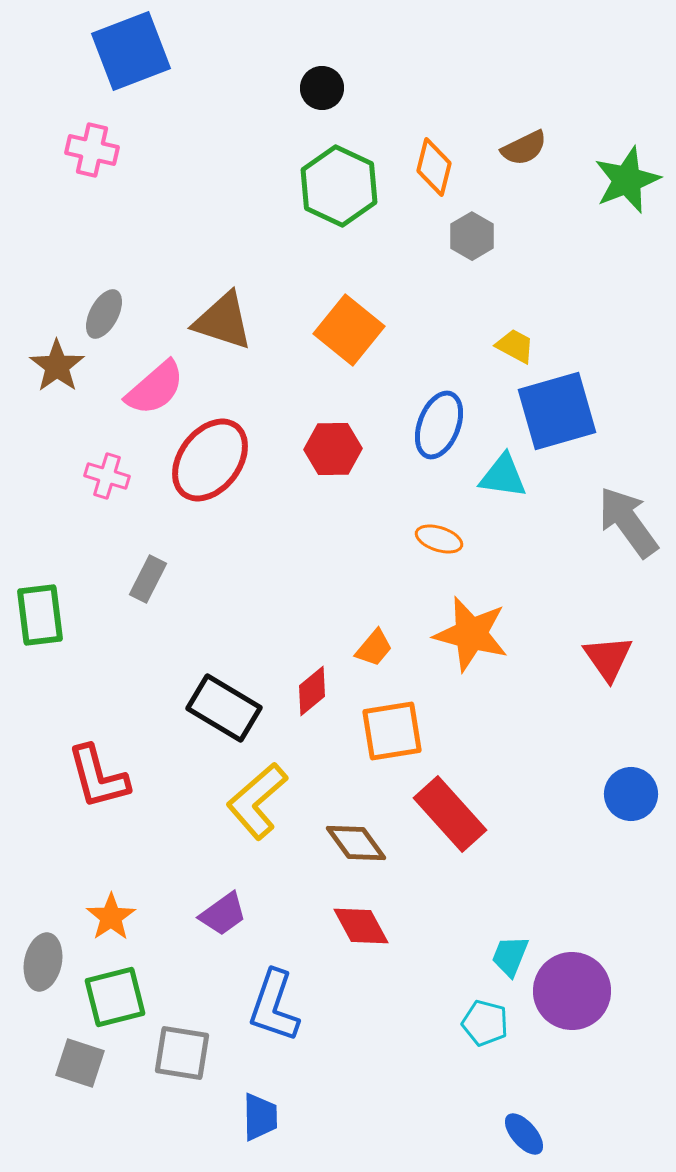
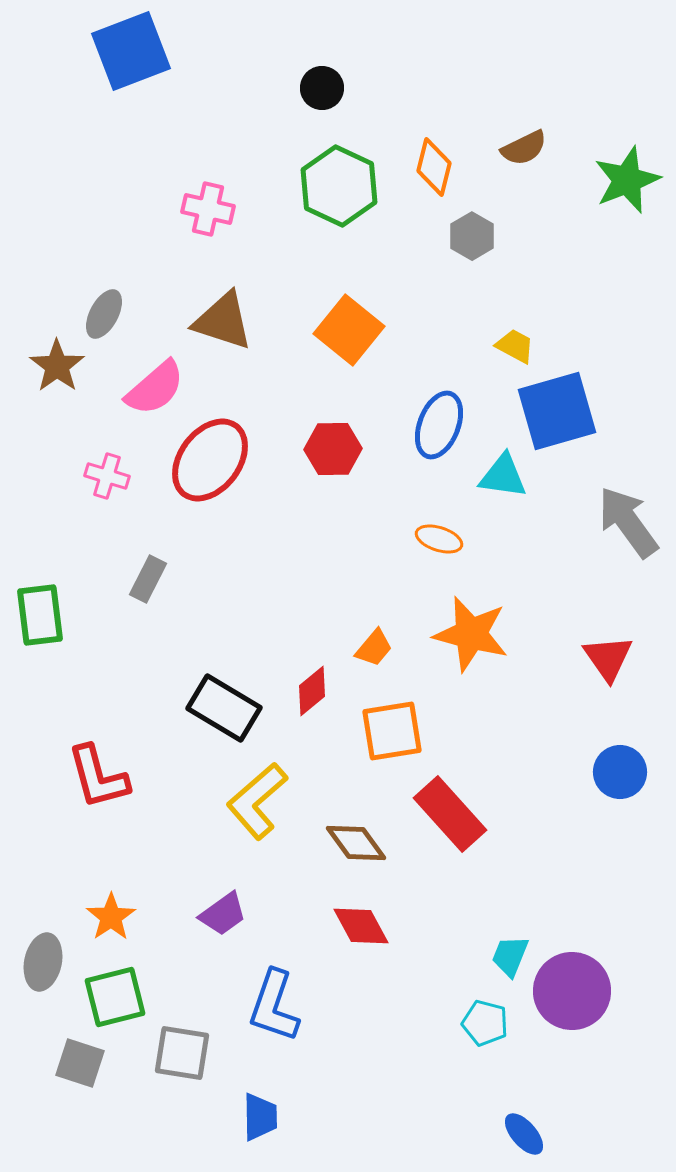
pink cross at (92, 150): moved 116 px right, 59 px down
blue circle at (631, 794): moved 11 px left, 22 px up
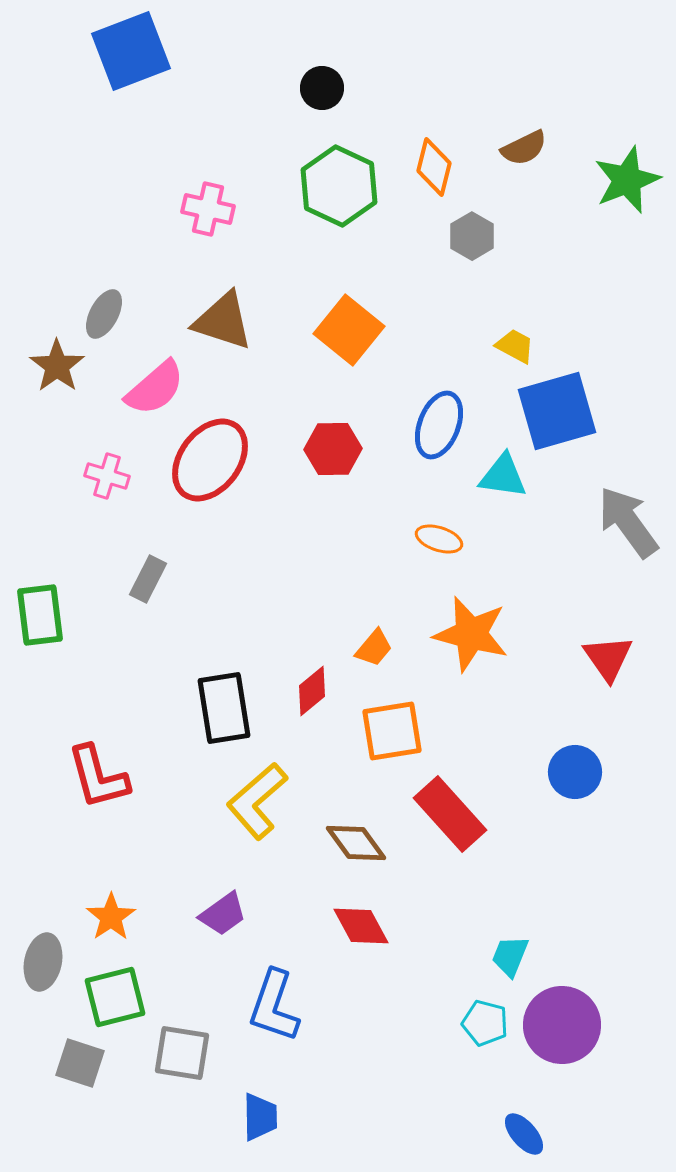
black rectangle at (224, 708): rotated 50 degrees clockwise
blue circle at (620, 772): moved 45 px left
purple circle at (572, 991): moved 10 px left, 34 px down
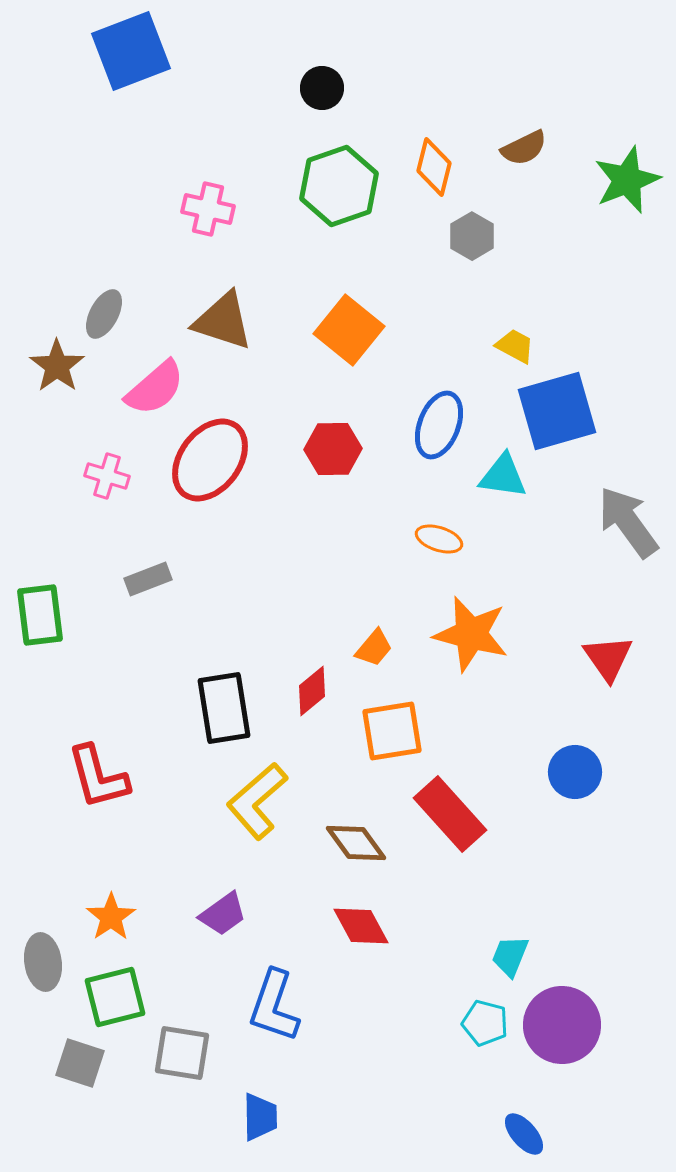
green hexagon at (339, 186): rotated 16 degrees clockwise
gray rectangle at (148, 579): rotated 42 degrees clockwise
gray ellipse at (43, 962): rotated 20 degrees counterclockwise
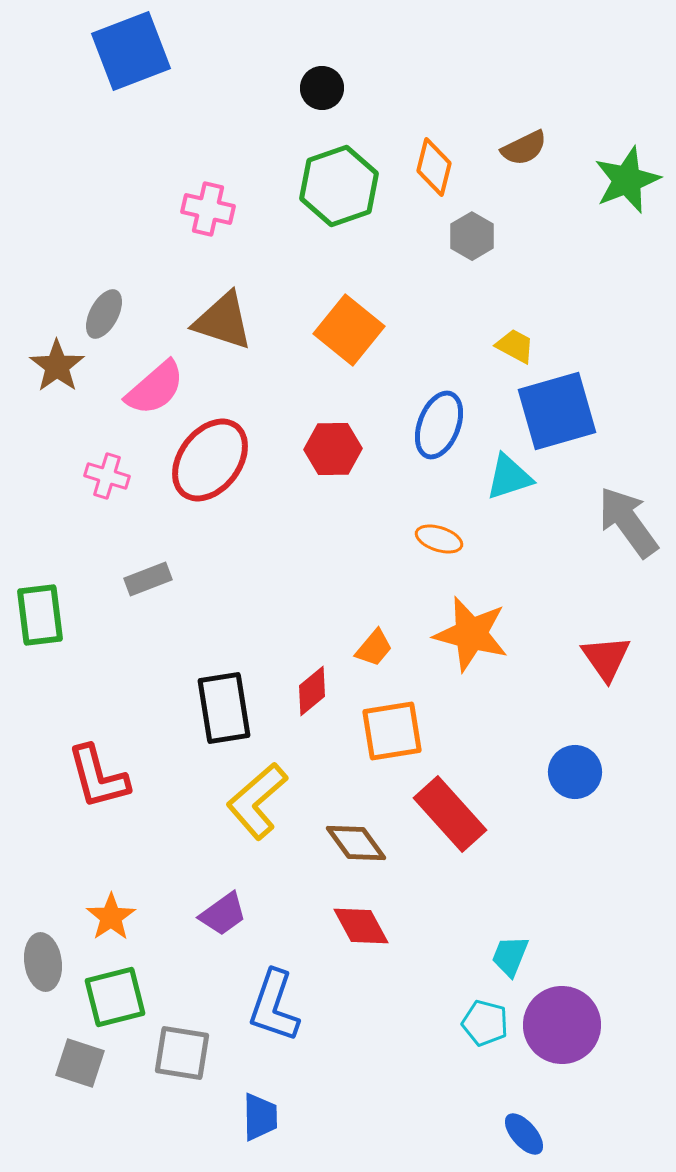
cyan triangle at (503, 476): moved 6 px right, 1 px down; rotated 26 degrees counterclockwise
red triangle at (608, 658): moved 2 px left
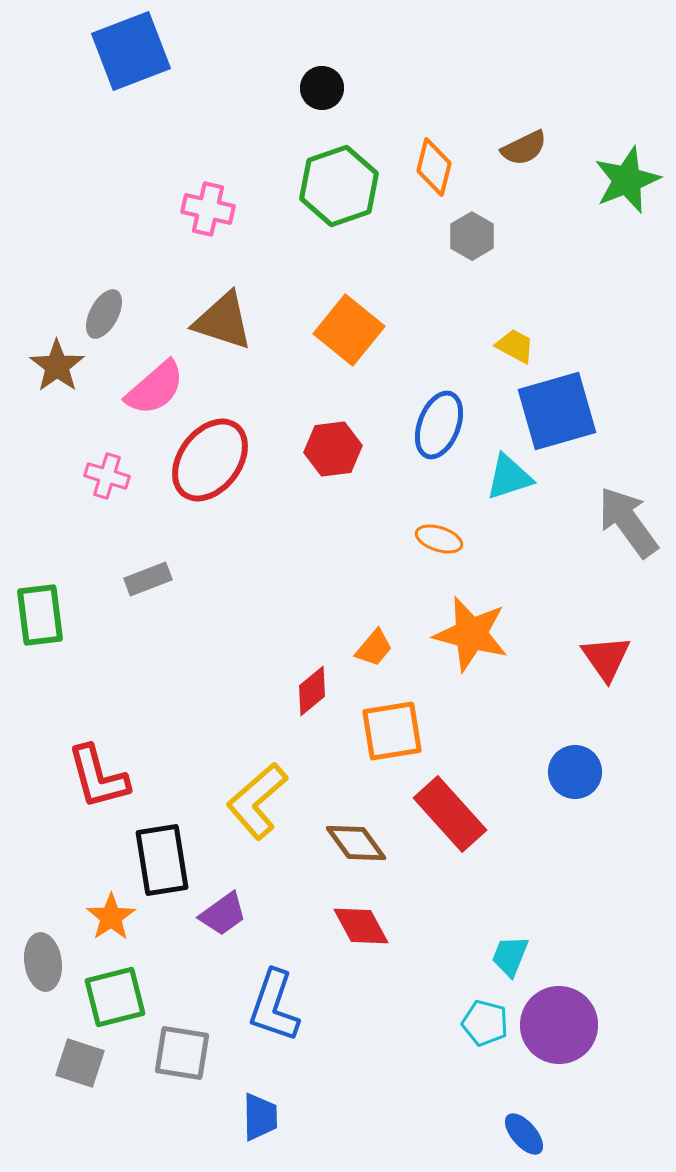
red hexagon at (333, 449): rotated 6 degrees counterclockwise
black rectangle at (224, 708): moved 62 px left, 152 px down
purple circle at (562, 1025): moved 3 px left
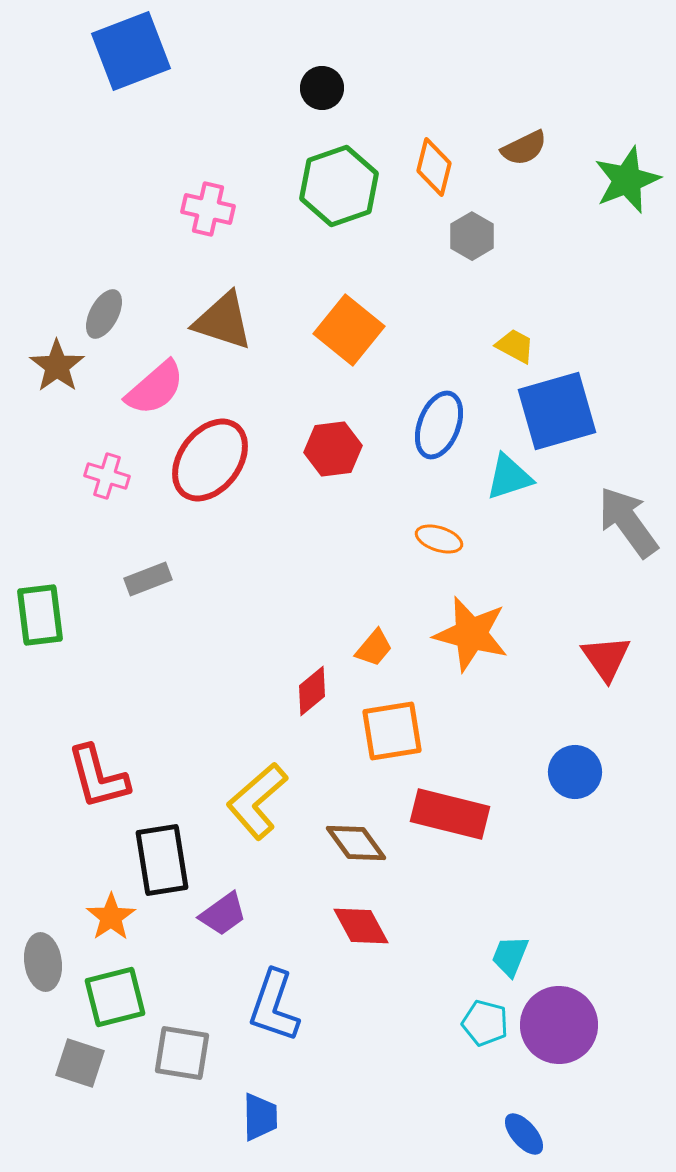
red rectangle at (450, 814): rotated 34 degrees counterclockwise
